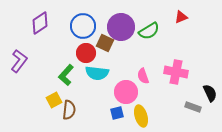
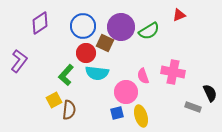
red triangle: moved 2 px left, 2 px up
pink cross: moved 3 px left
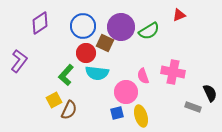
brown semicircle: rotated 18 degrees clockwise
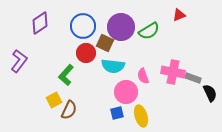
cyan semicircle: moved 16 px right, 7 px up
gray rectangle: moved 29 px up
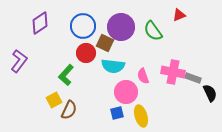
green semicircle: moved 4 px right; rotated 85 degrees clockwise
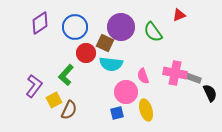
blue circle: moved 8 px left, 1 px down
green semicircle: moved 1 px down
purple L-shape: moved 15 px right, 25 px down
cyan semicircle: moved 2 px left, 2 px up
pink cross: moved 2 px right, 1 px down
yellow ellipse: moved 5 px right, 6 px up
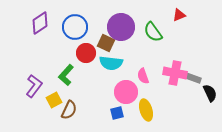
brown square: moved 1 px right
cyan semicircle: moved 1 px up
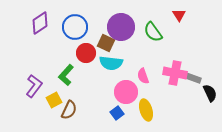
red triangle: rotated 40 degrees counterclockwise
blue square: rotated 24 degrees counterclockwise
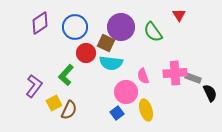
pink cross: rotated 15 degrees counterclockwise
yellow square: moved 3 px down
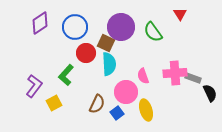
red triangle: moved 1 px right, 1 px up
cyan semicircle: moved 2 px left, 1 px down; rotated 100 degrees counterclockwise
brown semicircle: moved 28 px right, 6 px up
